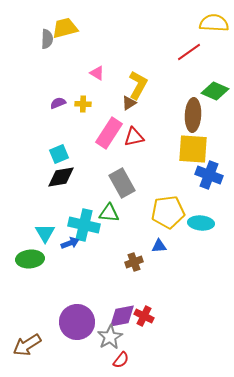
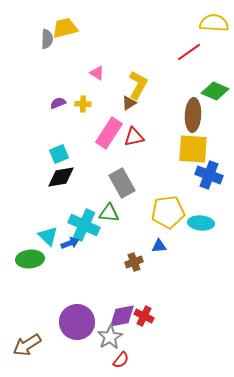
cyan cross: rotated 12 degrees clockwise
cyan triangle: moved 3 px right, 3 px down; rotated 15 degrees counterclockwise
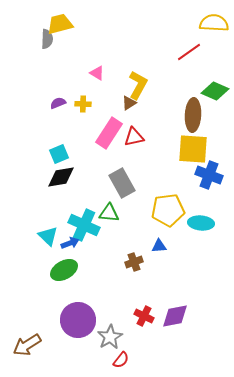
yellow trapezoid: moved 5 px left, 4 px up
yellow pentagon: moved 2 px up
green ellipse: moved 34 px right, 11 px down; rotated 24 degrees counterclockwise
purple diamond: moved 53 px right
purple circle: moved 1 px right, 2 px up
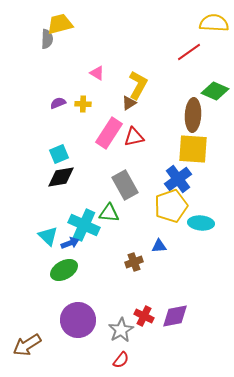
blue cross: moved 31 px left, 4 px down; rotated 32 degrees clockwise
gray rectangle: moved 3 px right, 2 px down
yellow pentagon: moved 3 px right, 4 px up; rotated 12 degrees counterclockwise
gray star: moved 11 px right, 7 px up
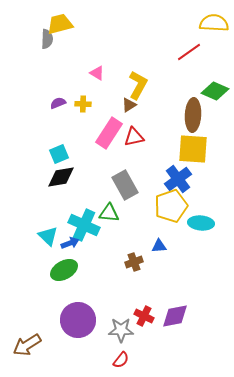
brown triangle: moved 2 px down
gray star: rotated 30 degrees clockwise
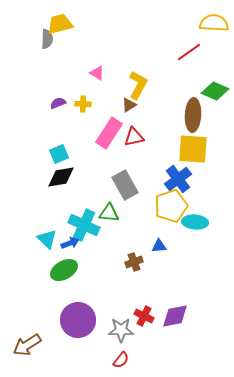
cyan ellipse: moved 6 px left, 1 px up
cyan triangle: moved 1 px left, 3 px down
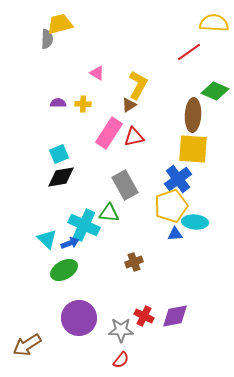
purple semicircle: rotated 21 degrees clockwise
blue triangle: moved 16 px right, 12 px up
purple circle: moved 1 px right, 2 px up
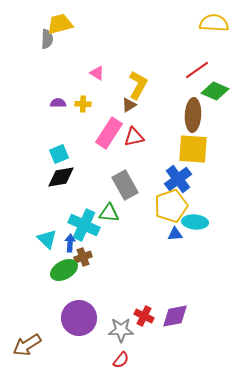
red line: moved 8 px right, 18 px down
blue arrow: rotated 66 degrees counterclockwise
brown cross: moved 51 px left, 5 px up
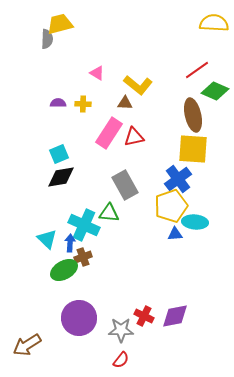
yellow L-shape: rotated 100 degrees clockwise
brown triangle: moved 4 px left, 2 px up; rotated 35 degrees clockwise
brown ellipse: rotated 16 degrees counterclockwise
